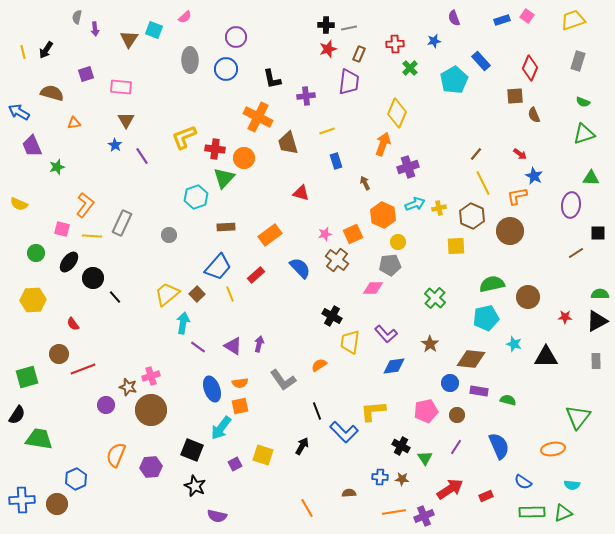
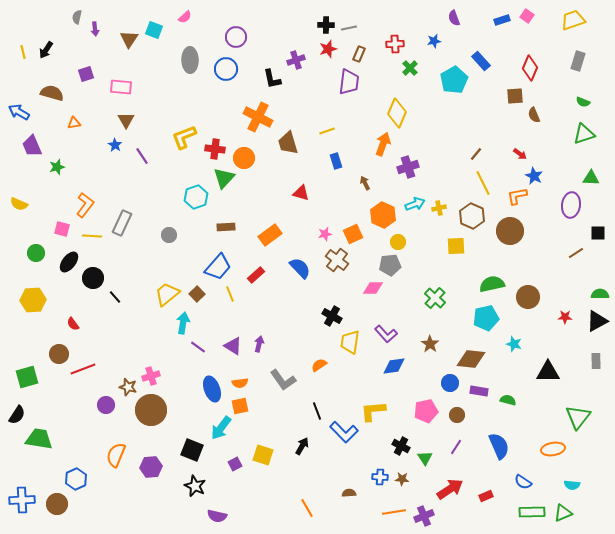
purple cross at (306, 96): moved 10 px left, 36 px up; rotated 12 degrees counterclockwise
black triangle at (546, 357): moved 2 px right, 15 px down
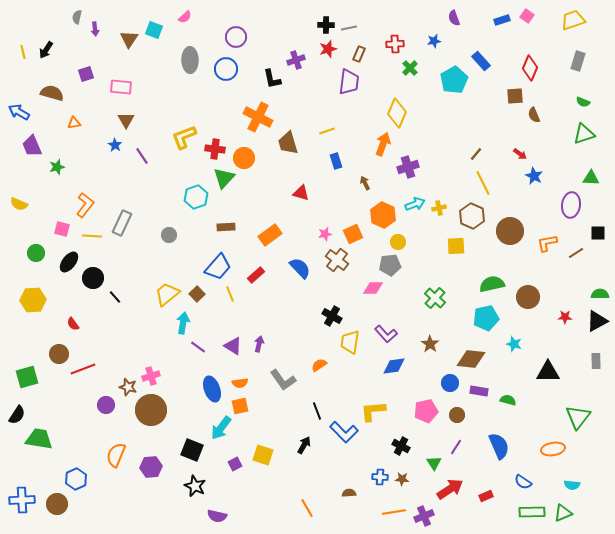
orange L-shape at (517, 196): moved 30 px right, 47 px down
black arrow at (302, 446): moved 2 px right, 1 px up
green triangle at (425, 458): moved 9 px right, 5 px down
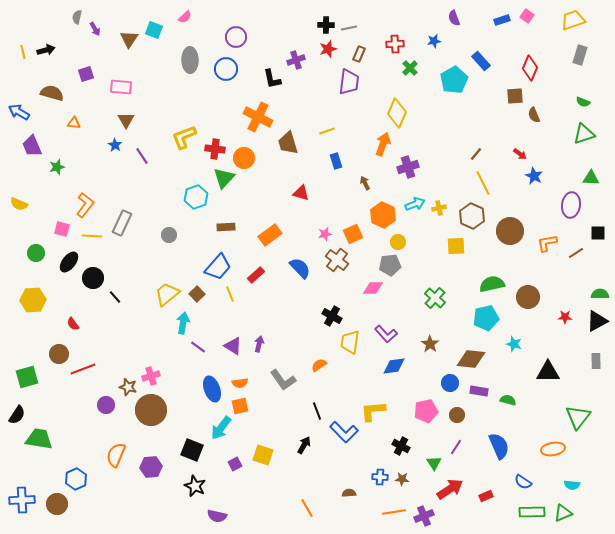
purple arrow at (95, 29): rotated 24 degrees counterclockwise
black arrow at (46, 50): rotated 138 degrees counterclockwise
gray rectangle at (578, 61): moved 2 px right, 6 px up
orange triangle at (74, 123): rotated 16 degrees clockwise
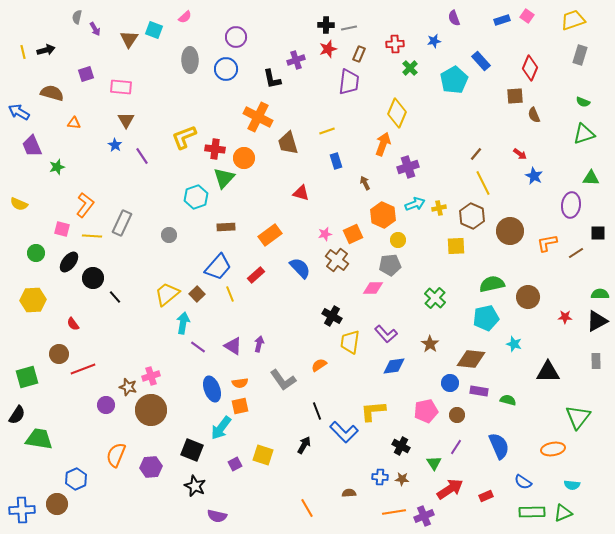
yellow circle at (398, 242): moved 2 px up
blue cross at (22, 500): moved 10 px down
